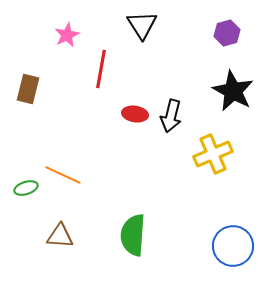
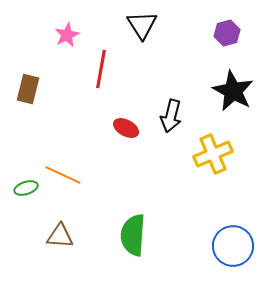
red ellipse: moved 9 px left, 14 px down; rotated 20 degrees clockwise
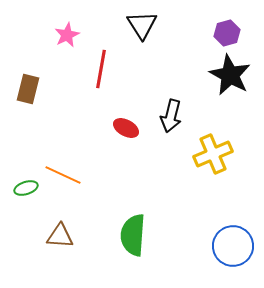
black star: moved 3 px left, 16 px up
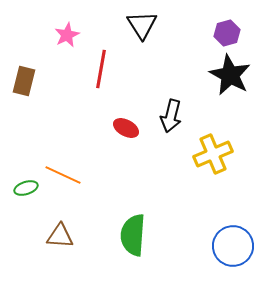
brown rectangle: moved 4 px left, 8 px up
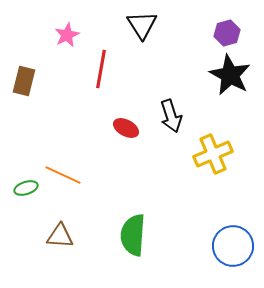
black arrow: rotated 32 degrees counterclockwise
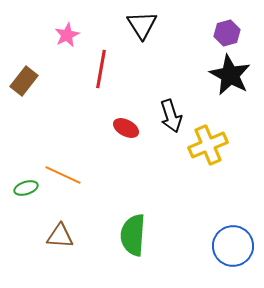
brown rectangle: rotated 24 degrees clockwise
yellow cross: moved 5 px left, 9 px up
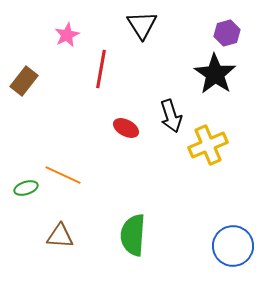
black star: moved 15 px left, 1 px up; rotated 6 degrees clockwise
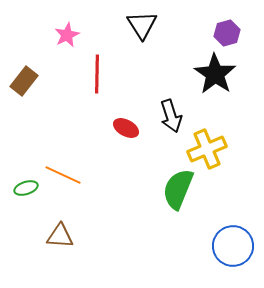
red line: moved 4 px left, 5 px down; rotated 9 degrees counterclockwise
yellow cross: moved 1 px left, 4 px down
green semicircle: moved 45 px right, 46 px up; rotated 18 degrees clockwise
